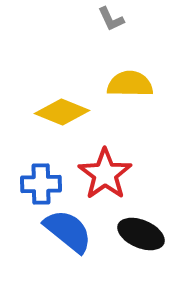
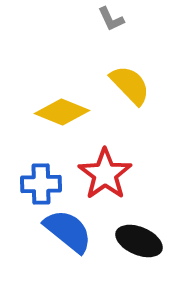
yellow semicircle: moved 1 px down; rotated 45 degrees clockwise
black ellipse: moved 2 px left, 7 px down
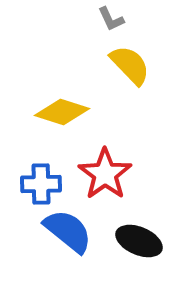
yellow semicircle: moved 20 px up
yellow diamond: rotated 4 degrees counterclockwise
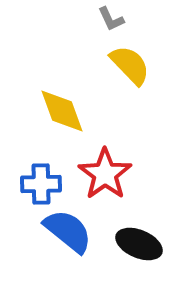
yellow diamond: moved 1 px up; rotated 52 degrees clockwise
black ellipse: moved 3 px down
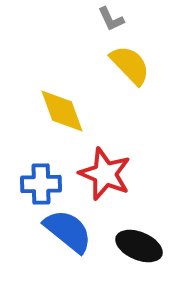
red star: rotated 14 degrees counterclockwise
black ellipse: moved 2 px down
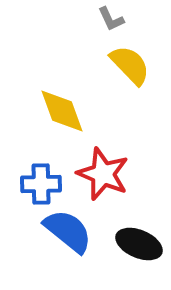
red star: moved 2 px left
black ellipse: moved 2 px up
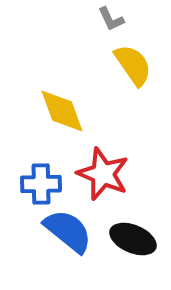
yellow semicircle: moved 3 px right; rotated 9 degrees clockwise
black ellipse: moved 6 px left, 5 px up
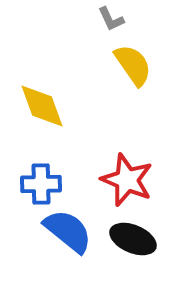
yellow diamond: moved 20 px left, 5 px up
red star: moved 24 px right, 6 px down
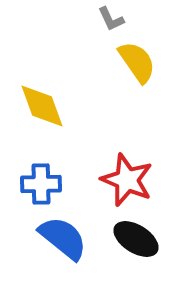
yellow semicircle: moved 4 px right, 3 px up
blue semicircle: moved 5 px left, 7 px down
black ellipse: moved 3 px right; rotated 9 degrees clockwise
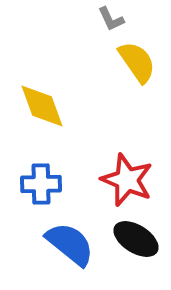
blue semicircle: moved 7 px right, 6 px down
